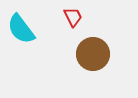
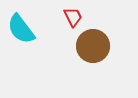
brown circle: moved 8 px up
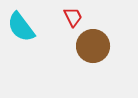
cyan semicircle: moved 2 px up
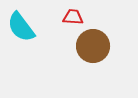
red trapezoid: rotated 60 degrees counterclockwise
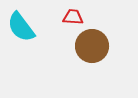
brown circle: moved 1 px left
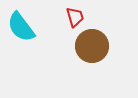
red trapezoid: moved 2 px right; rotated 70 degrees clockwise
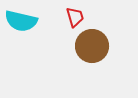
cyan semicircle: moved 6 px up; rotated 40 degrees counterclockwise
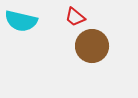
red trapezoid: rotated 145 degrees clockwise
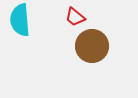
cyan semicircle: moved 1 px left, 1 px up; rotated 72 degrees clockwise
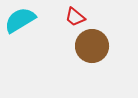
cyan semicircle: rotated 64 degrees clockwise
